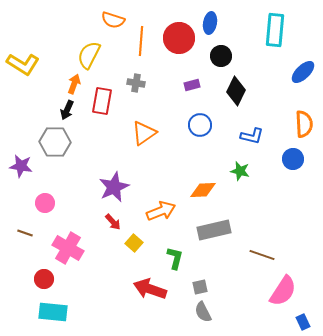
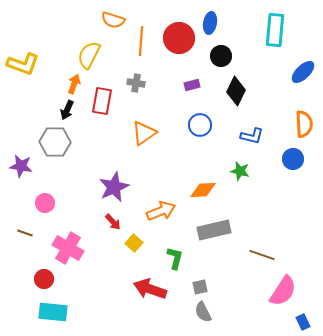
yellow L-shape at (23, 64): rotated 12 degrees counterclockwise
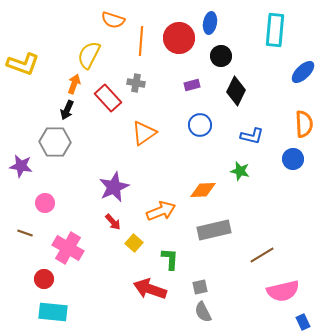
red rectangle at (102, 101): moved 6 px right, 3 px up; rotated 52 degrees counterclockwise
brown line at (262, 255): rotated 50 degrees counterclockwise
green L-shape at (175, 258): moved 5 px left, 1 px down; rotated 10 degrees counterclockwise
pink semicircle at (283, 291): rotated 44 degrees clockwise
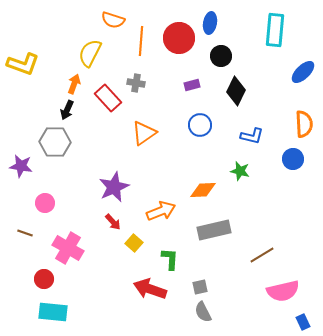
yellow semicircle at (89, 55): moved 1 px right, 2 px up
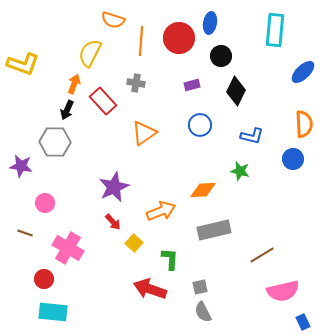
red rectangle at (108, 98): moved 5 px left, 3 px down
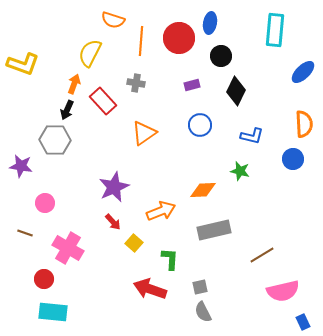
gray hexagon at (55, 142): moved 2 px up
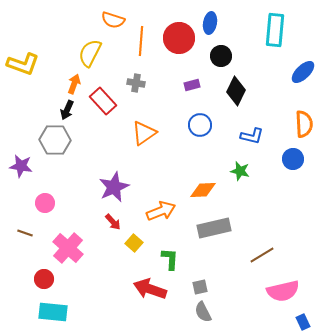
gray rectangle at (214, 230): moved 2 px up
pink cross at (68, 248): rotated 12 degrees clockwise
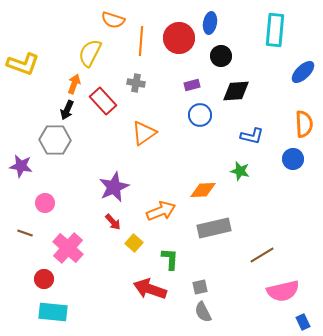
black diamond at (236, 91): rotated 60 degrees clockwise
blue circle at (200, 125): moved 10 px up
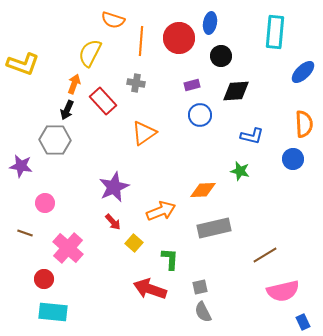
cyan rectangle at (275, 30): moved 2 px down
brown line at (262, 255): moved 3 px right
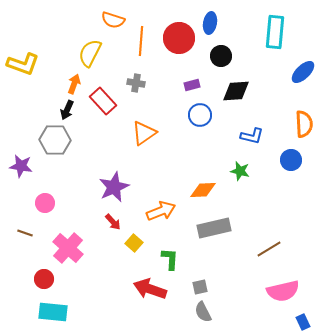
blue circle at (293, 159): moved 2 px left, 1 px down
brown line at (265, 255): moved 4 px right, 6 px up
